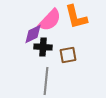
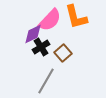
black cross: moved 2 px left; rotated 36 degrees counterclockwise
brown square: moved 5 px left, 2 px up; rotated 30 degrees counterclockwise
gray line: rotated 24 degrees clockwise
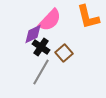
orange L-shape: moved 12 px right
black cross: rotated 24 degrees counterclockwise
brown square: moved 1 px right
gray line: moved 5 px left, 9 px up
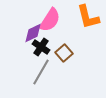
pink semicircle: rotated 10 degrees counterclockwise
purple diamond: moved 1 px up
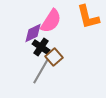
pink semicircle: moved 1 px right, 1 px down
brown square: moved 10 px left, 4 px down
gray line: moved 1 px up
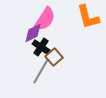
pink semicircle: moved 6 px left, 2 px up
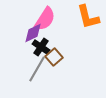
gray line: moved 4 px left, 2 px up
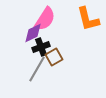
orange L-shape: moved 2 px down
black cross: rotated 36 degrees clockwise
brown square: rotated 12 degrees clockwise
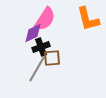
brown square: moved 2 px left, 1 px down; rotated 24 degrees clockwise
